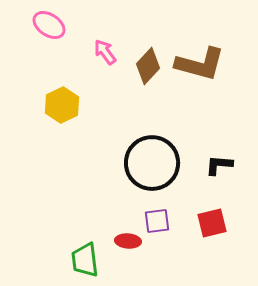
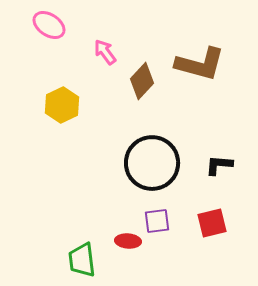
brown diamond: moved 6 px left, 15 px down
green trapezoid: moved 3 px left
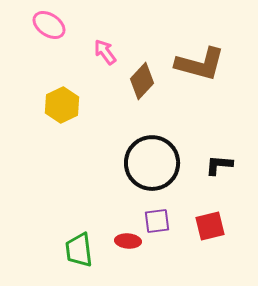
red square: moved 2 px left, 3 px down
green trapezoid: moved 3 px left, 10 px up
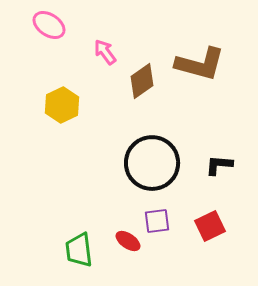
brown diamond: rotated 12 degrees clockwise
red square: rotated 12 degrees counterclockwise
red ellipse: rotated 30 degrees clockwise
